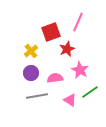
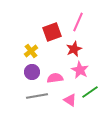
red square: moved 1 px right
red star: moved 7 px right
purple circle: moved 1 px right, 1 px up
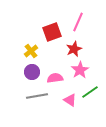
pink star: rotated 12 degrees clockwise
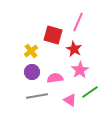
red square: moved 1 px right, 3 px down; rotated 36 degrees clockwise
red star: rotated 21 degrees counterclockwise
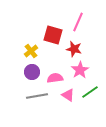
red star: rotated 14 degrees counterclockwise
pink triangle: moved 2 px left, 5 px up
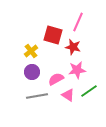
red star: moved 1 px left, 2 px up
pink star: moved 3 px left; rotated 24 degrees clockwise
pink semicircle: moved 1 px right, 1 px down; rotated 21 degrees counterclockwise
green line: moved 1 px left, 1 px up
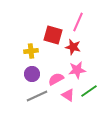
yellow cross: rotated 32 degrees clockwise
purple circle: moved 2 px down
gray line: rotated 15 degrees counterclockwise
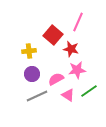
red square: rotated 24 degrees clockwise
red star: moved 2 px left, 2 px down
yellow cross: moved 2 px left
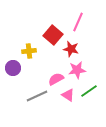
purple circle: moved 19 px left, 6 px up
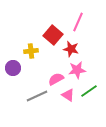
yellow cross: moved 2 px right
